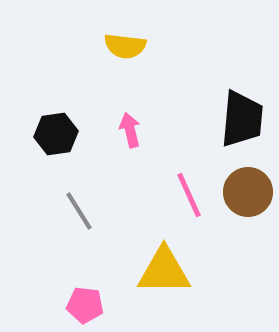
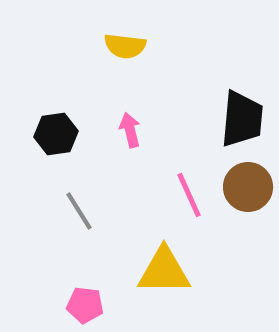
brown circle: moved 5 px up
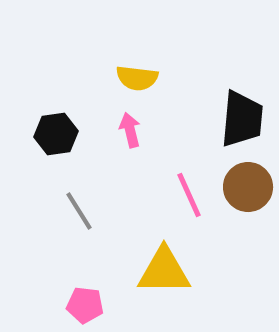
yellow semicircle: moved 12 px right, 32 px down
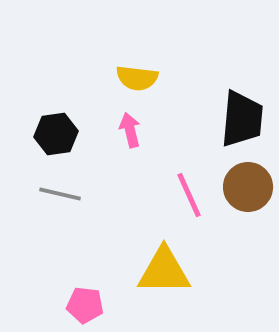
gray line: moved 19 px left, 17 px up; rotated 45 degrees counterclockwise
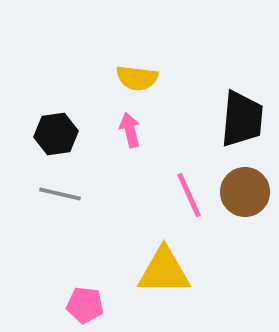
brown circle: moved 3 px left, 5 px down
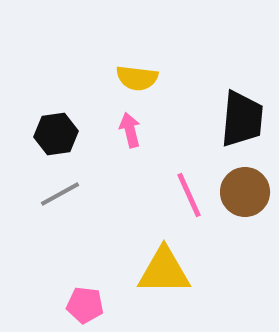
gray line: rotated 42 degrees counterclockwise
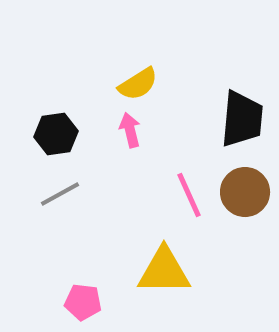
yellow semicircle: moved 1 px right, 6 px down; rotated 39 degrees counterclockwise
pink pentagon: moved 2 px left, 3 px up
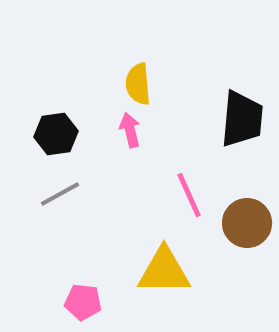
yellow semicircle: rotated 117 degrees clockwise
brown circle: moved 2 px right, 31 px down
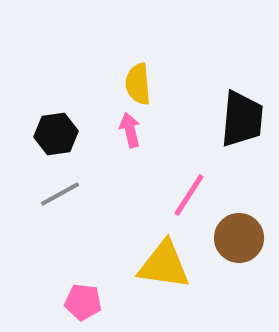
pink line: rotated 57 degrees clockwise
brown circle: moved 8 px left, 15 px down
yellow triangle: moved 6 px up; rotated 8 degrees clockwise
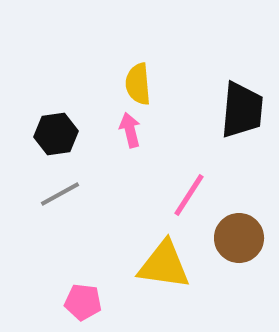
black trapezoid: moved 9 px up
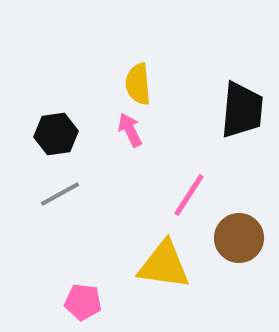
pink arrow: rotated 12 degrees counterclockwise
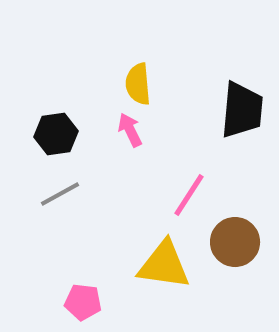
brown circle: moved 4 px left, 4 px down
